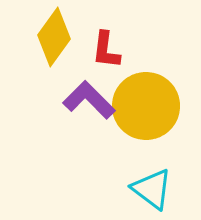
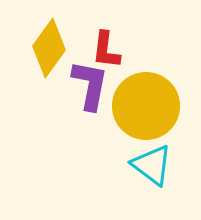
yellow diamond: moved 5 px left, 11 px down
purple L-shape: moved 1 px right, 15 px up; rotated 56 degrees clockwise
cyan triangle: moved 24 px up
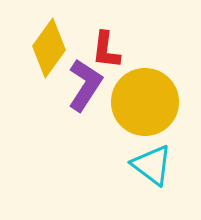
purple L-shape: moved 5 px left; rotated 22 degrees clockwise
yellow circle: moved 1 px left, 4 px up
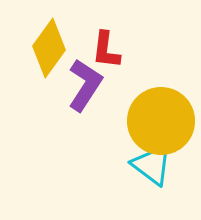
yellow circle: moved 16 px right, 19 px down
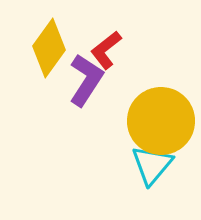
red L-shape: rotated 45 degrees clockwise
purple L-shape: moved 1 px right, 5 px up
cyan triangle: rotated 33 degrees clockwise
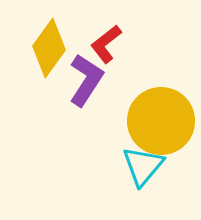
red L-shape: moved 6 px up
cyan triangle: moved 9 px left, 1 px down
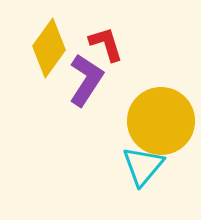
red L-shape: rotated 111 degrees clockwise
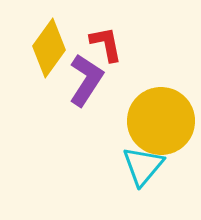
red L-shape: rotated 6 degrees clockwise
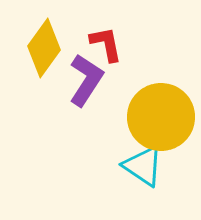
yellow diamond: moved 5 px left
yellow circle: moved 4 px up
cyan triangle: rotated 36 degrees counterclockwise
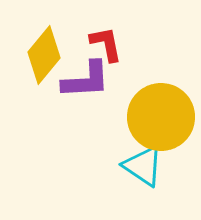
yellow diamond: moved 7 px down; rotated 4 degrees clockwise
purple L-shape: rotated 54 degrees clockwise
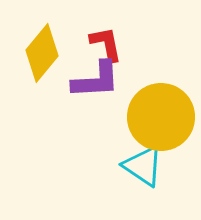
yellow diamond: moved 2 px left, 2 px up
purple L-shape: moved 10 px right
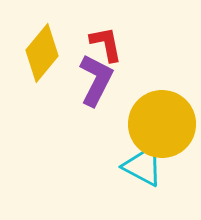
purple L-shape: rotated 60 degrees counterclockwise
yellow circle: moved 1 px right, 7 px down
cyan triangle: rotated 6 degrees counterclockwise
